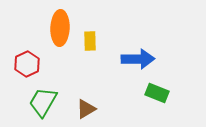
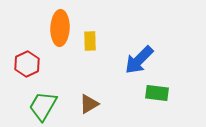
blue arrow: moved 1 px right, 1 px down; rotated 136 degrees clockwise
green rectangle: rotated 15 degrees counterclockwise
green trapezoid: moved 4 px down
brown triangle: moved 3 px right, 5 px up
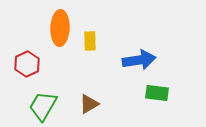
blue arrow: rotated 144 degrees counterclockwise
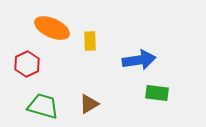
orange ellipse: moved 8 px left; rotated 68 degrees counterclockwise
green trapezoid: rotated 76 degrees clockwise
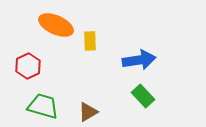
orange ellipse: moved 4 px right, 3 px up
red hexagon: moved 1 px right, 2 px down
green rectangle: moved 14 px left, 3 px down; rotated 40 degrees clockwise
brown triangle: moved 1 px left, 8 px down
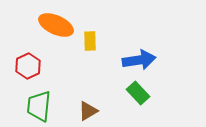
green rectangle: moved 5 px left, 3 px up
green trapezoid: moved 4 px left; rotated 100 degrees counterclockwise
brown triangle: moved 1 px up
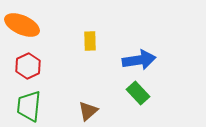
orange ellipse: moved 34 px left
green trapezoid: moved 10 px left
brown triangle: rotated 10 degrees counterclockwise
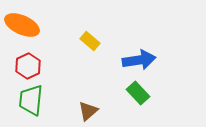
yellow rectangle: rotated 48 degrees counterclockwise
green trapezoid: moved 2 px right, 6 px up
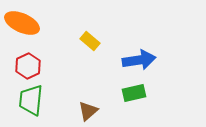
orange ellipse: moved 2 px up
green rectangle: moved 4 px left; rotated 60 degrees counterclockwise
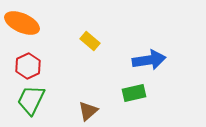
blue arrow: moved 10 px right
green trapezoid: rotated 20 degrees clockwise
